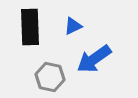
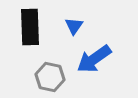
blue triangle: moved 1 px right; rotated 30 degrees counterclockwise
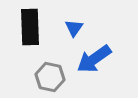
blue triangle: moved 2 px down
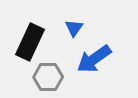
black rectangle: moved 15 px down; rotated 27 degrees clockwise
gray hexagon: moved 2 px left; rotated 12 degrees counterclockwise
